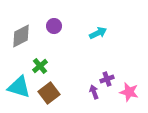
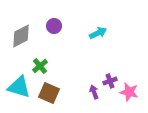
purple cross: moved 3 px right, 2 px down
brown square: rotated 30 degrees counterclockwise
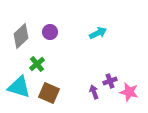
purple circle: moved 4 px left, 6 px down
gray diamond: rotated 15 degrees counterclockwise
green cross: moved 3 px left, 2 px up
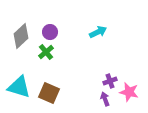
cyan arrow: moved 1 px up
green cross: moved 9 px right, 12 px up
purple arrow: moved 11 px right, 7 px down
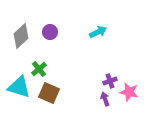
green cross: moved 7 px left, 17 px down
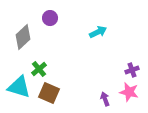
purple circle: moved 14 px up
gray diamond: moved 2 px right, 1 px down
purple cross: moved 22 px right, 11 px up
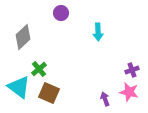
purple circle: moved 11 px right, 5 px up
cyan arrow: rotated 114 degrees clockwise
cyan triangle: rotated 20 degrees clockwise
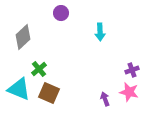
cyan arrow: moved 2 px right
cyan triangle: moved 2 px down; rotated 15 degrees counterclockwise
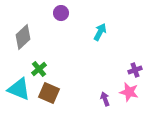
cyan arrow: rotated 150 degrees counterclockwise
purple cross: moved 3 px right
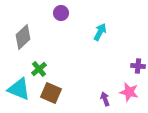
purple cross: moved 3 px right, 4 px up; rotated 24 degrees clockwise
brown square: moved 2 px right
